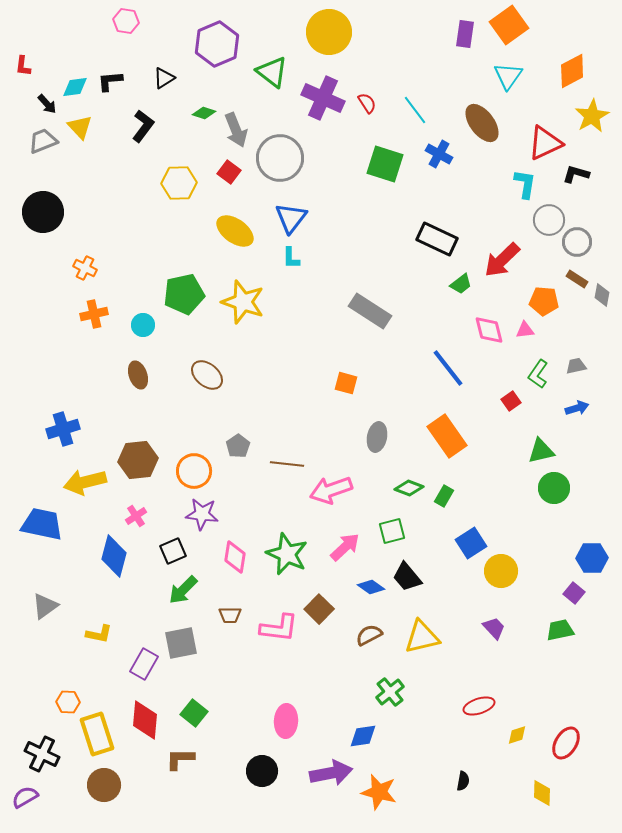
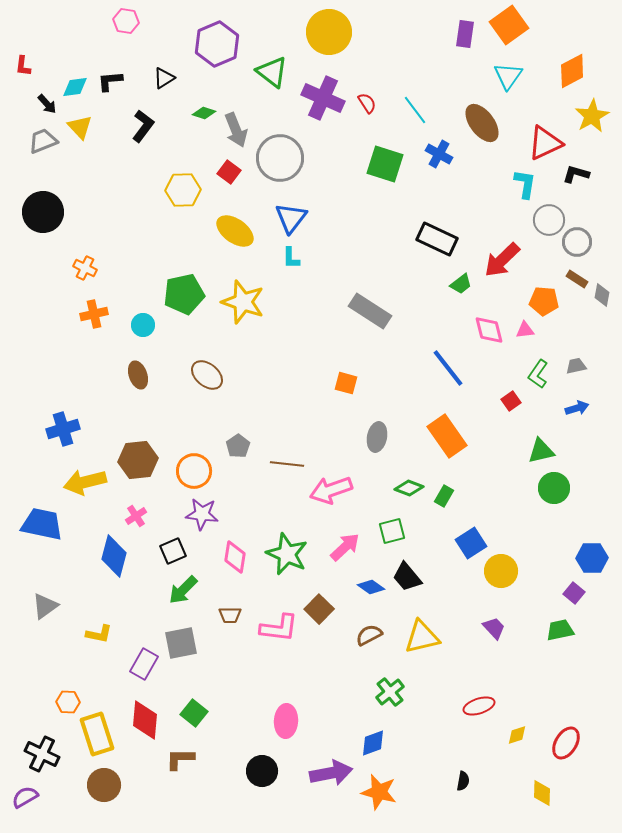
yellow hexagon at (179, 183): moved 4 px right, 7 px down
blue diamond at (363, 736): moved 10 px right, 7 px down; rotated 12 degrees counterclockwise
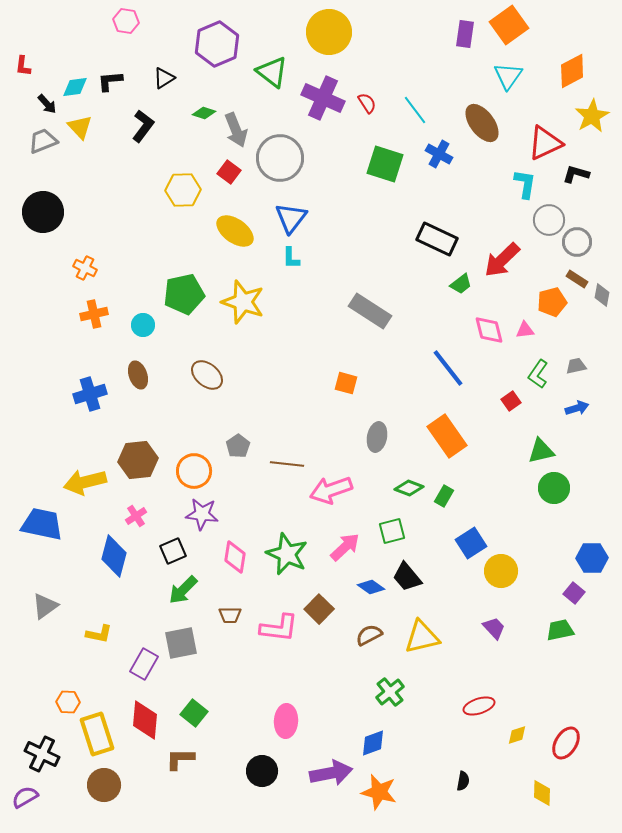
orange pentagon at (544, 301): moved 8 px right, 1 px down; rotated 20 degrees counterclockwise
blue cross at (63, 429): moved 27 px right, 35 px up
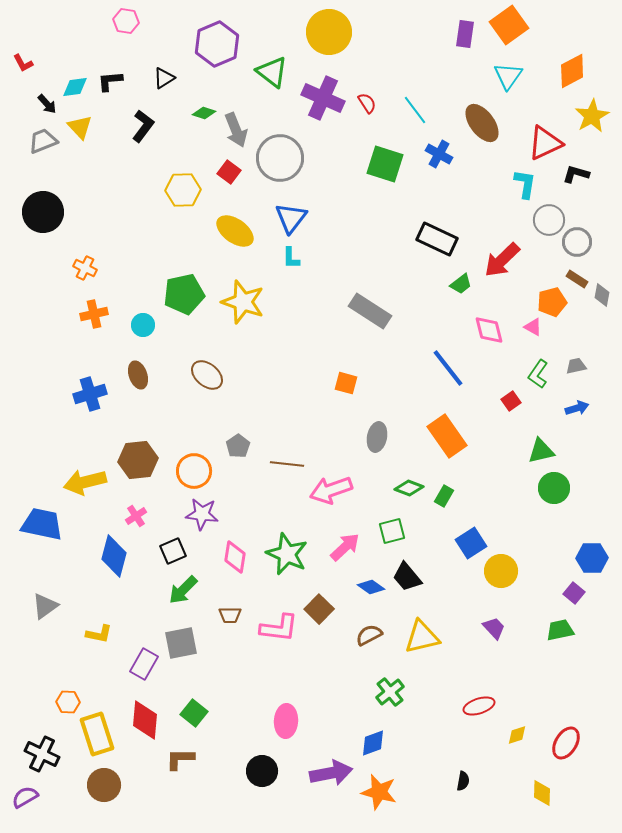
red L-shape at (23, 66): moved 3 px up; rotated 35 degrees counterclockwise
pink triangle at (525, 330): moved 8 px right, 3 px up; rotated 36 degrees clockwise
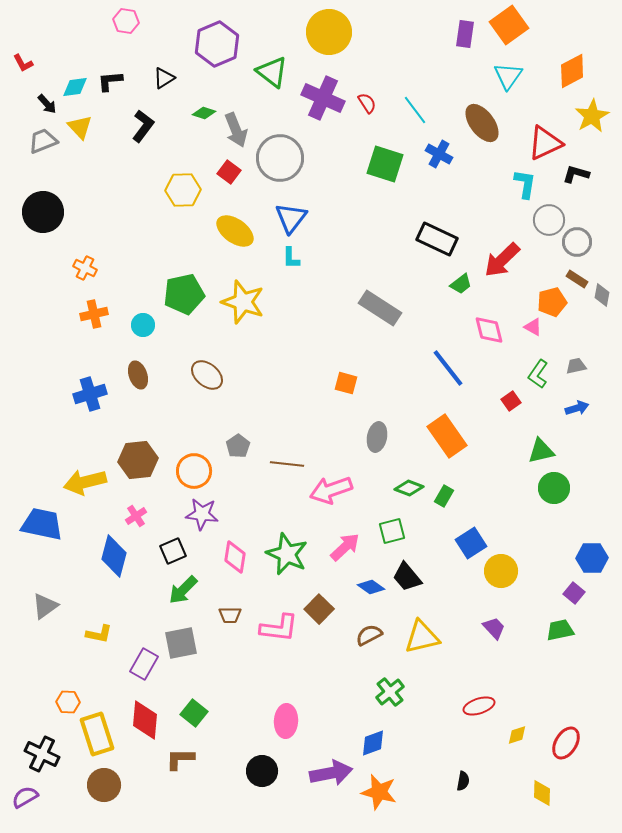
gray rectangle at (370, 311): moved 10 px right, 3 px up
